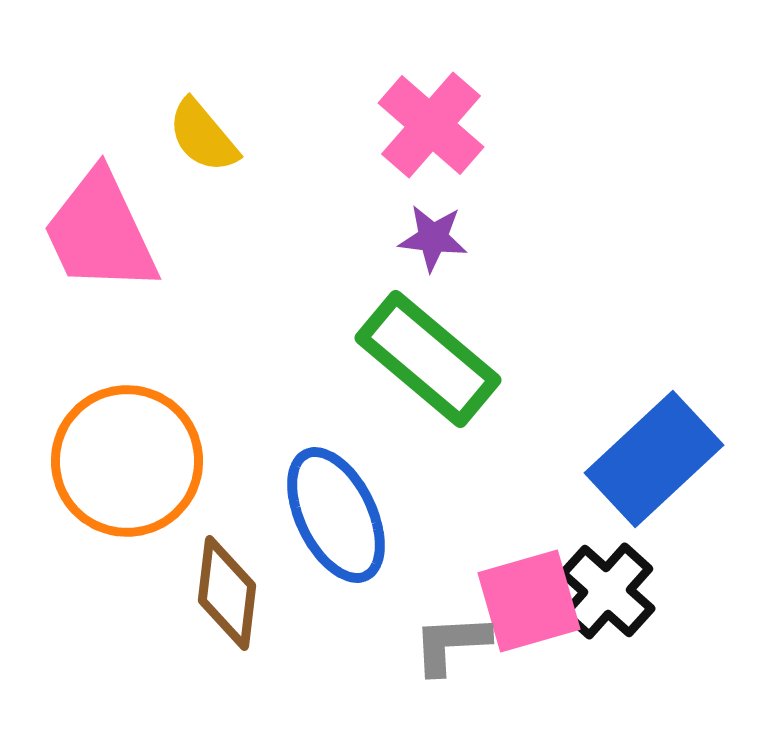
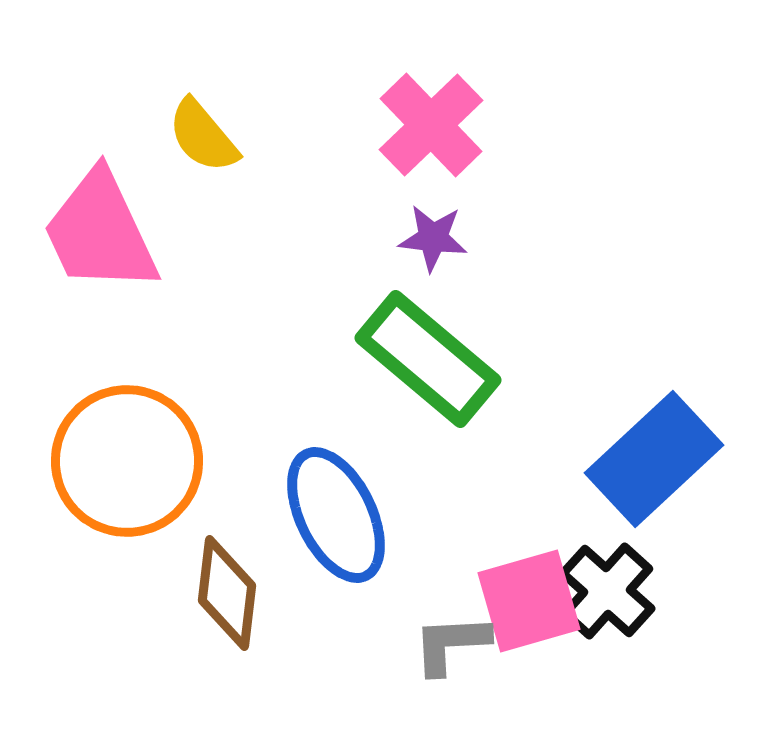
pink cross: rotated 5 degrees clockwise
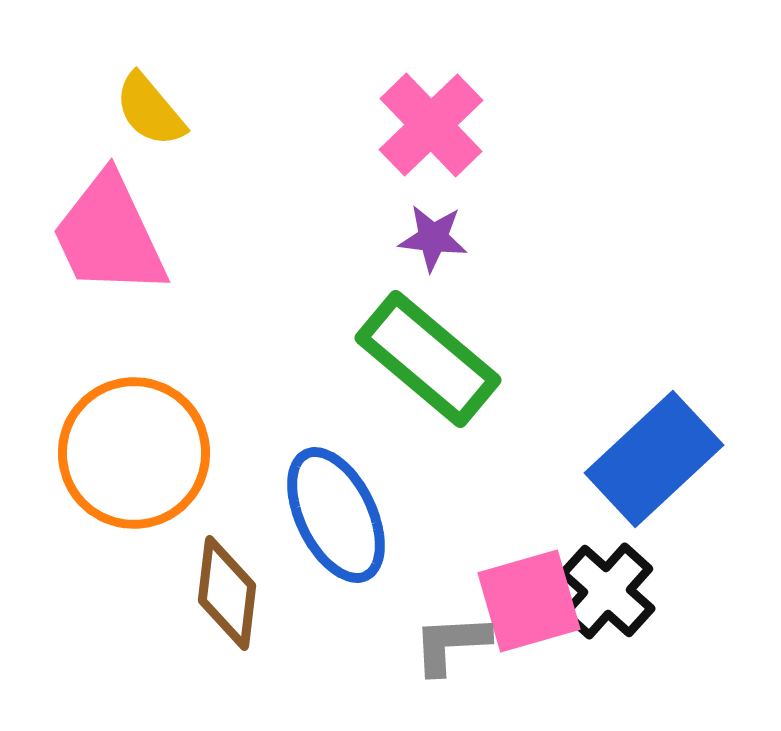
yellow semicircle: moved 53 px left, 26 px up
pink trapezoid: moved 9 px right, 3 px down
orange circle: moved 7 px right, 8 px up
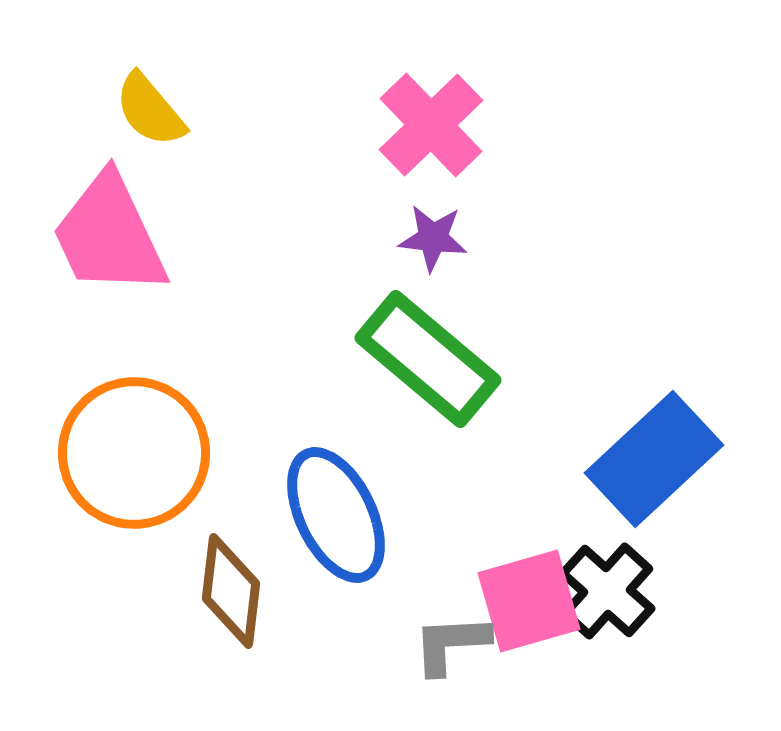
brown diamond: moved 4 px right, 2 px up
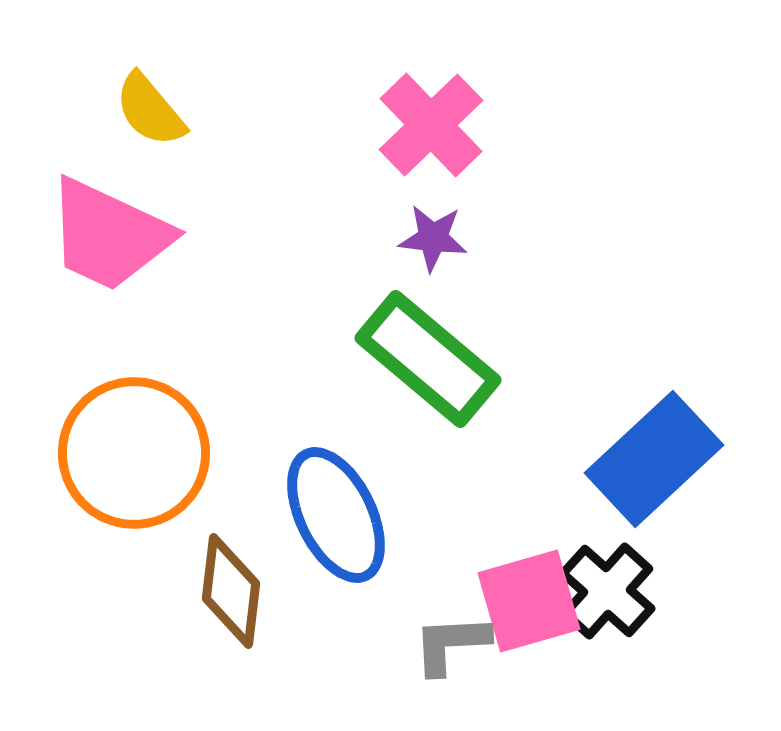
pink trapezoid: rotated 40 degrees counterclockwise
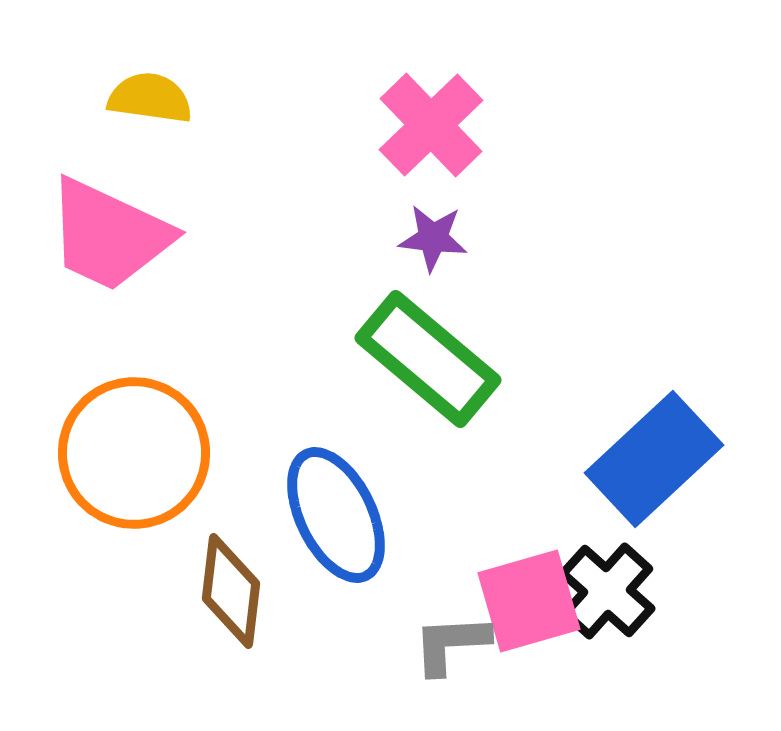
yellow semicircle: moved 12 px up; rotated 138 degrees clockwise
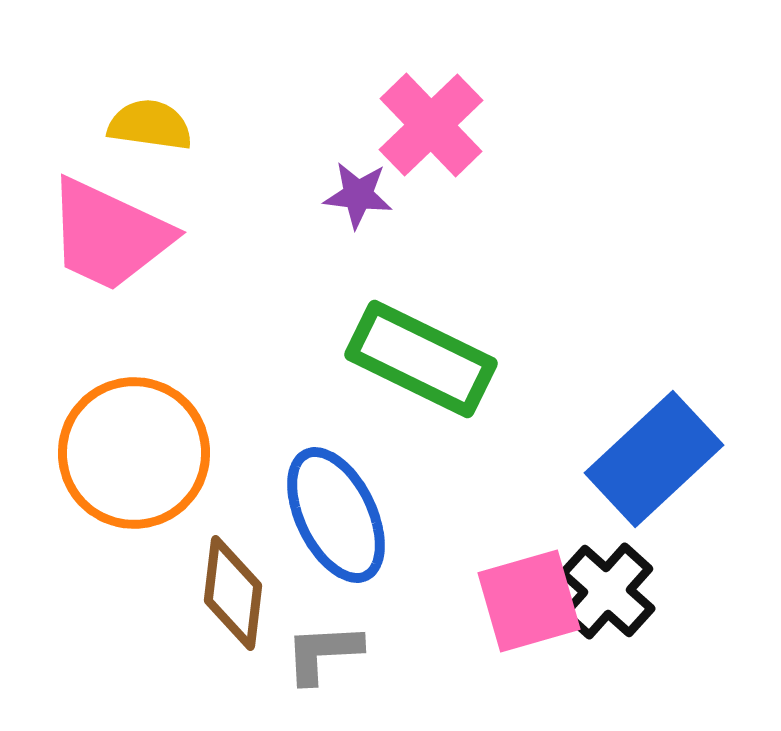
yellow semicircle: moved 27 px down
purple star: moved 75 px left, 43 px up
green rectangle: moved 7 px left; rotated 14 degrees counterclockwise
brown diamond: moved 2 px right, 2 px down
gray L-shape: moved 128 px left, 9 px down
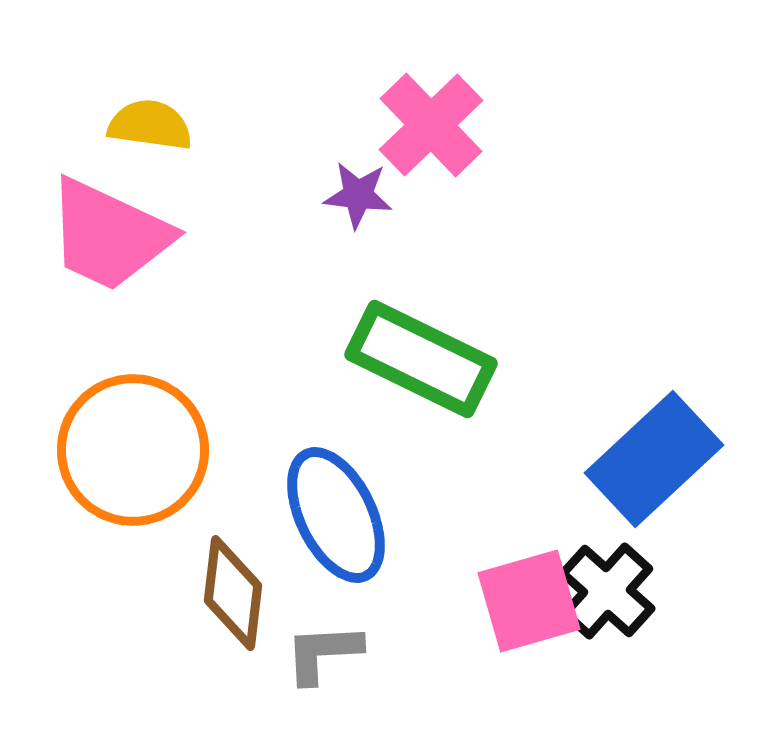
orange circle: moved 1 px left, 3 px up
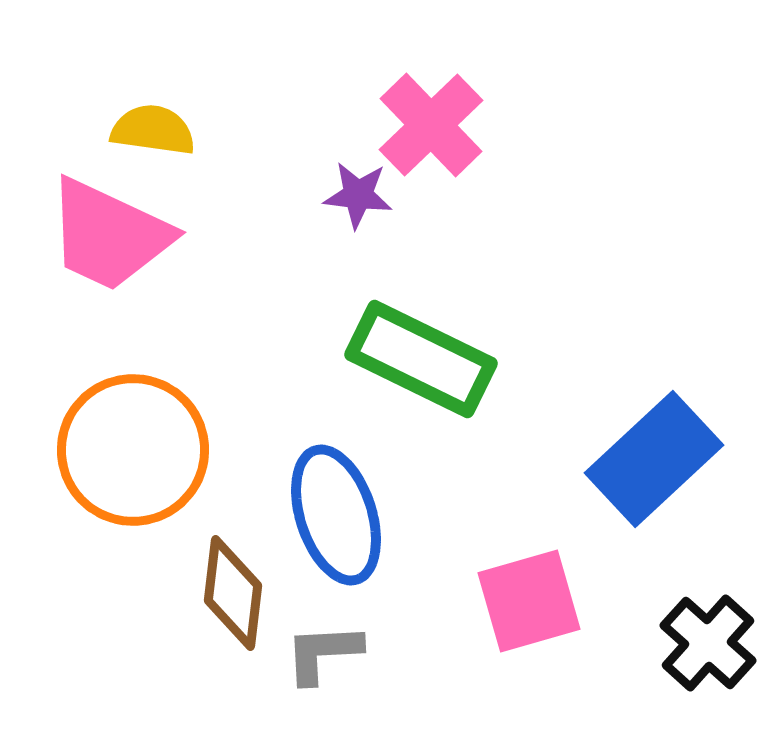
yellow semicircle: moved 3 px right, 5 px down
blue ellipse: rotated 8 degrees clockwise
black cross: moved 101 px right, 52 px down
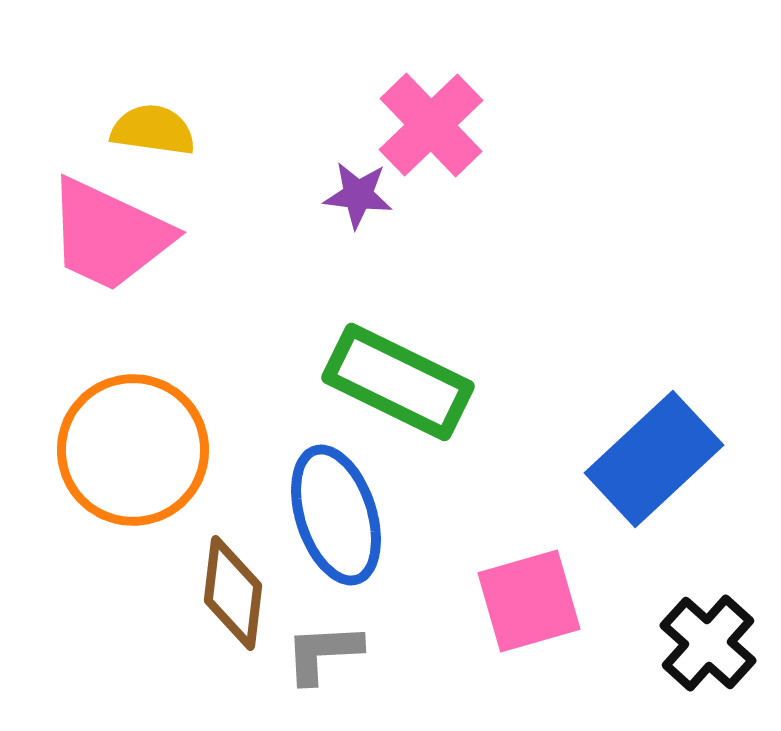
green rectangle: moved 23 px left, 23 px down
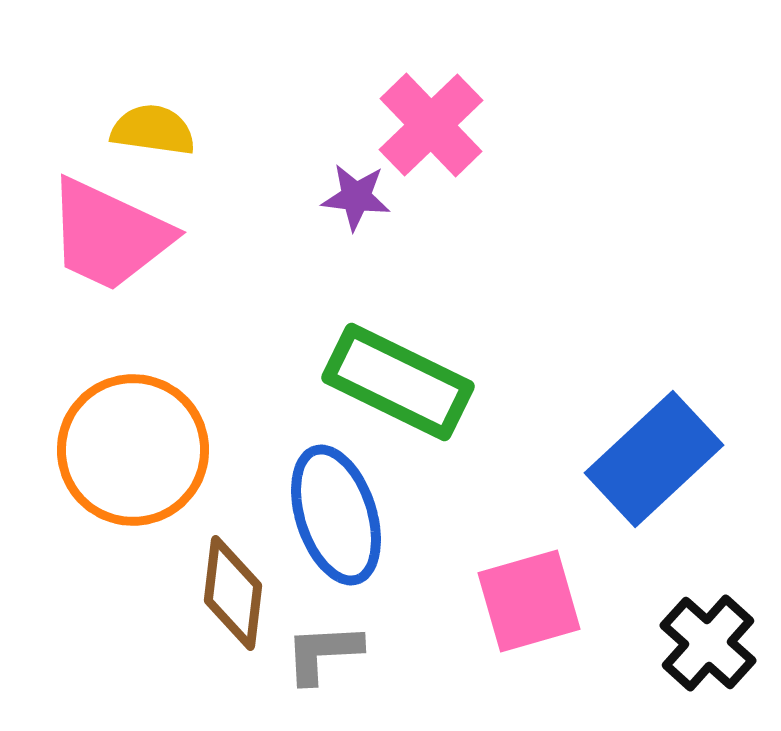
purple star: moved 2 px left, 2 px down
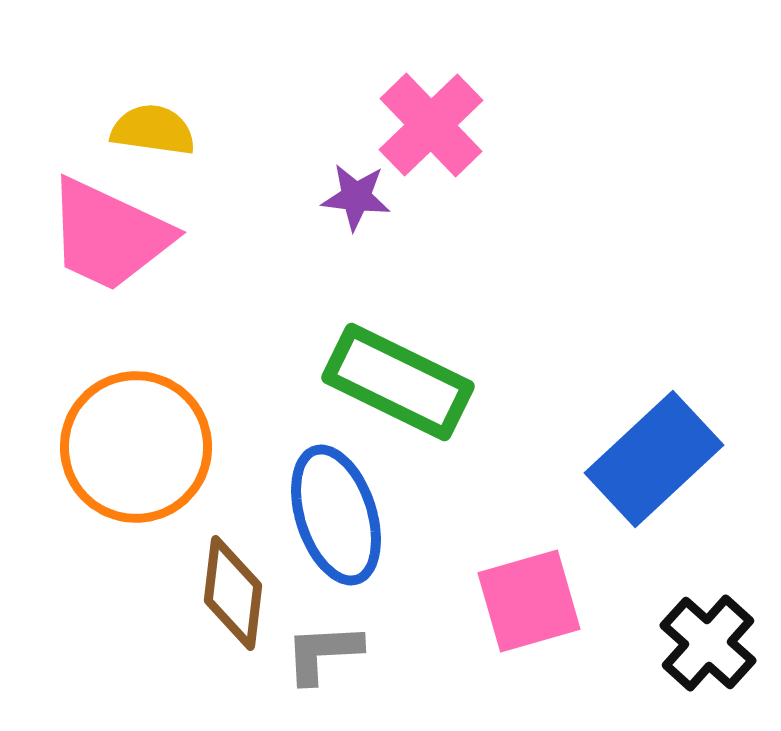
orange circle: moved 3 px right, 3 px up
